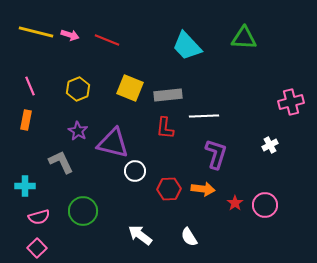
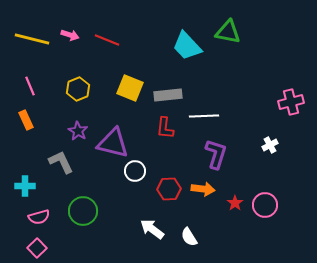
yellow line: moved 4 px left, 7 px down
green triangle: moved 16 px left, 6 px up; rotated 8 degrees clockwise
orange rectangle: rotated 36 degrees counterclockwise
white arrow: moved 12 px right, 6 px up
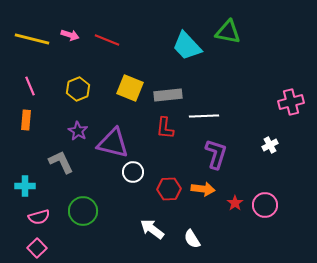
orange rectangle: rotated 30 degrees clockwise
white circle: moved 2 px left, 1 px down
white semicircle: moved 3 px right, 2 px down
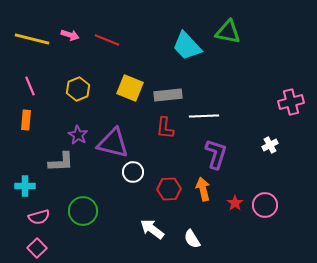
purple star: moved 4 px down
gray L-shape: rotated 112 degrees clockwise
orange arrow: rotated 110 degrees counterclockwise
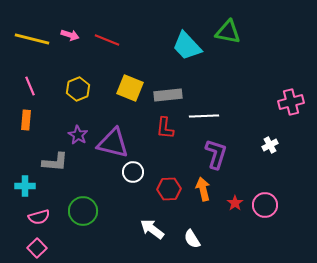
gray L-shape: moved 6 px left; rotated 8 degrees clockwise
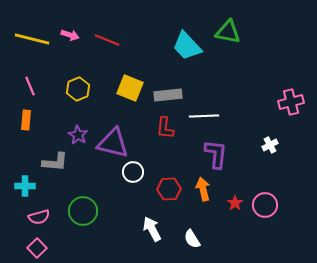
purple L-shape: rotated 12 degrees counterclockwise
white arrow: rotated 25 degrees clockwise
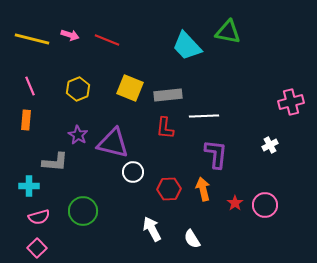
cyan cross: moved 4 px right
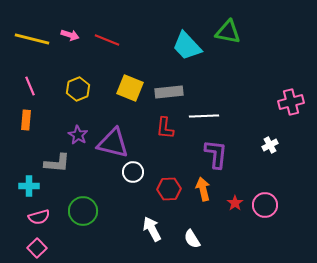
gray rectangle: moved 1 px right, 3 px up
gray L-shape: moved 2 px right, 1 px down
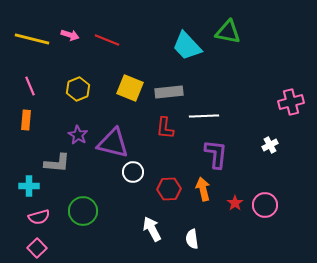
white semicircle: rotated 24 degrees clockwise
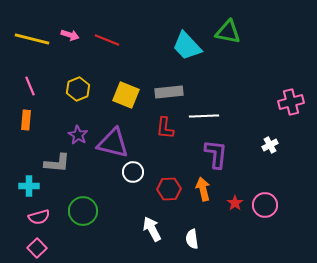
yellow square: moved 4 px left, 7 px down
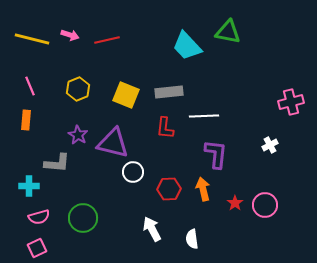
red line: rotated 35 degrees counterclockwise
green circle: moved 7 px down
pink square: rotated 18 degrees clockwise
